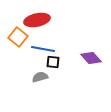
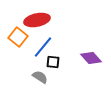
blue line: moved 2 px up; rotated 60 degrees counterclockwise
gray semicircle: rotated 49 degrees clockwise
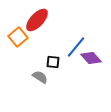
red ellipse: rotated 35 degrees counterclockwise
orange square: rotated 12 degrees clockwise
blue line: moved 33 px right
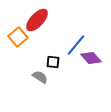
blue line: moved 2 px up
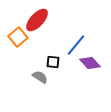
purple diamond: moved 1 px left, 5 px down
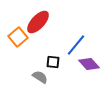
red ellipse: moved 1 px right, 2 px down
purple diamond: moved 1 px left, 1 px down
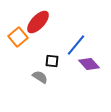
black square: moved 1 px left, 1 px up
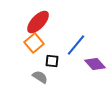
orange square: moved 16 px right, 6 px down
purple diamond: moved 6 px right
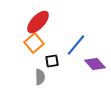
black square: rotated 16 degrees counterclockwise
gray semicircle: rotated 56 degrees clockwise
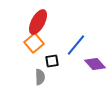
red ellipse: rotated 15 degrees counterclockwise
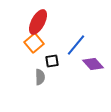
purple diamond: moved 2 px left
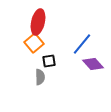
red ellipse: rotated 15 degrees counterclockwise
blue line: moved 6 px right, 1 px up
black square: moved 3 px left
